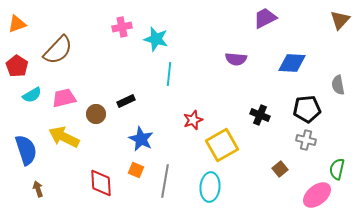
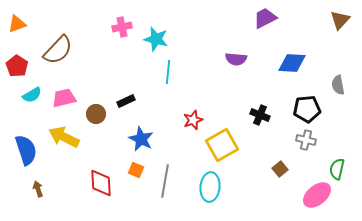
cyan line: moved 1 px left, 2 px up
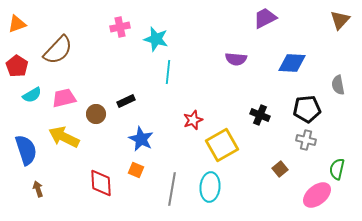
pink cross: moved 2 px left
gray line: moved 7 px right, 8 px down
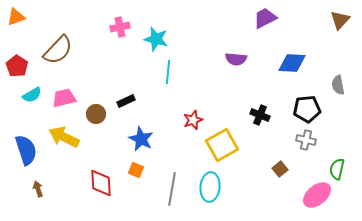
orange triangle: moved 1 px left, 7 px up
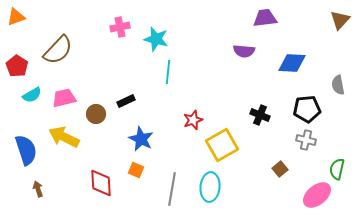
purple trapezoid: rotated 20 degrees clockwise
purple semicircle: moved 8 px right, 8 px up
